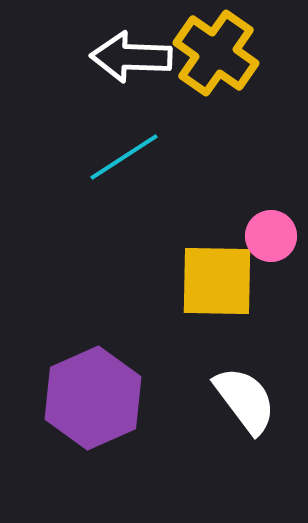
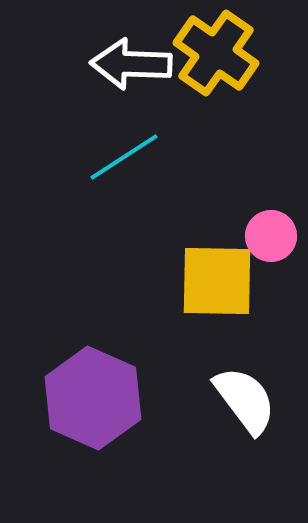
white arrow: moved 7 px down
purple hexagon: rotated 12 degrees counterclockwise
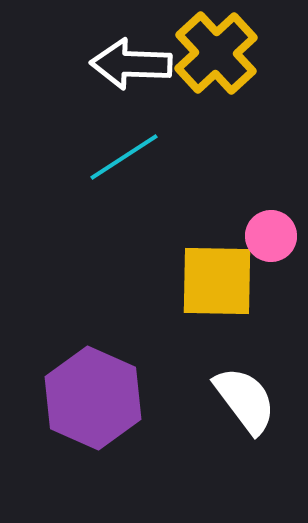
yellow cross: rotated 12 degrees clockwise
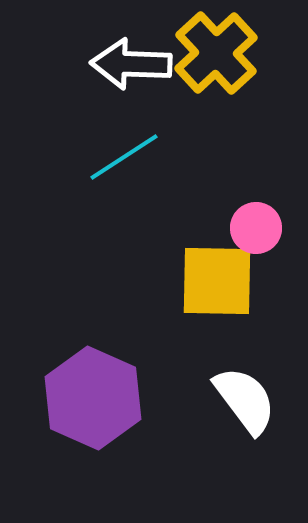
pink circle: moved 15 px left, 8 px up
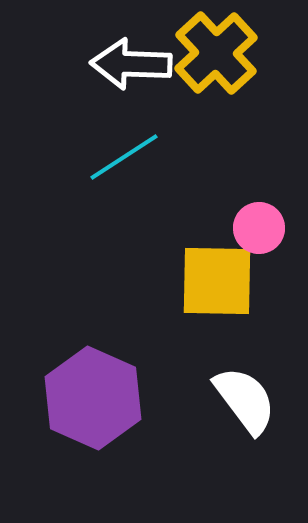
pink circle: moved 3 px right
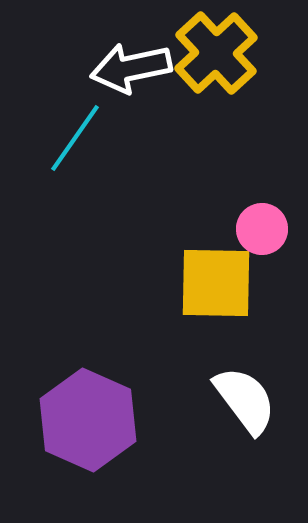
white arrow: moved 4 px down; rotated 14 degrees counterclockwise
cyan line: moved 49 px left, 19 px up; rotated 22 degrees counterclockwise
pink circle: moved 3 px right, 1 px down
yellow square: moved 1 px left, 2 px down
purple hexagon: moved 5 px left, 22 px down
